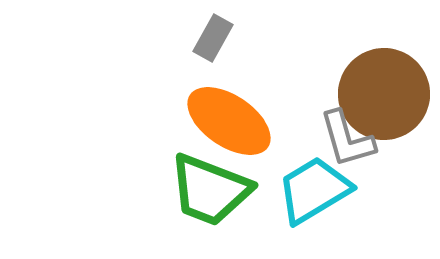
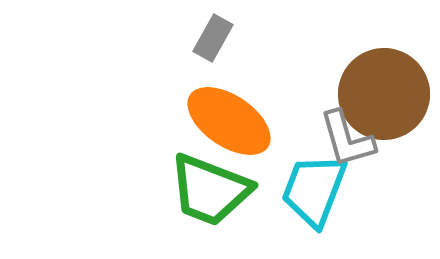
cyan trapezoid: rotated 38 degrees counterclockwise
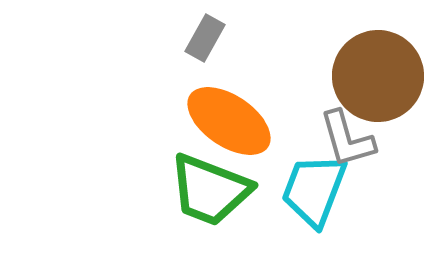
gray rectangle: moved 8 px left
brown circle: moved 6 px left, 18 px up
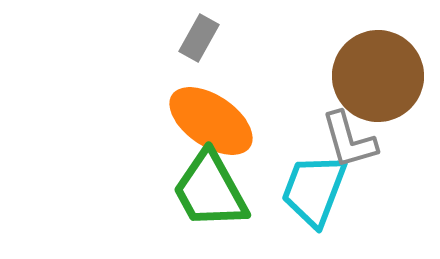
gray rectangle: moved 6 px left
orange ellipse: moved 18 px left
gray L-shape: moved 2 px right, 1 px down
green trapezoid: rotated 40 degrees clockwise
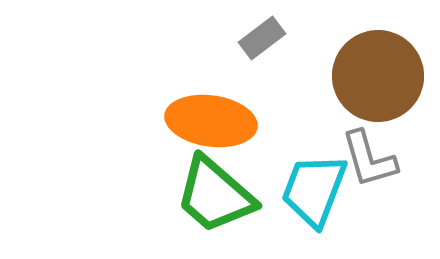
gray rectangle: moved 63 px right; rotated 24 degrees clockwise
orange ellipse: rotated 26 degrees counterclockwise
gray L-shape: moved 20 px right, 19 px down
green trapezoid: moved 5 px right, 5 px down; rotated 20 degrees counterclockwise
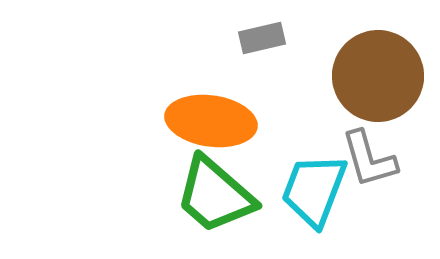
gray rectangle: rotated 24 degrees clockwise
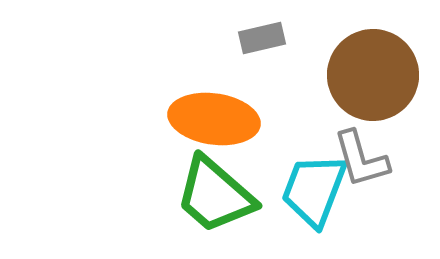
brown circle: moved 5 px left, 1 px up
orange ellipse: moved 3 px right, 2 px up
gray L-shape: moved 8 px left
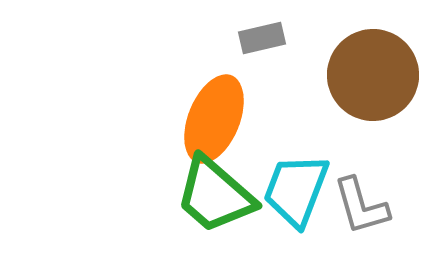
orange ellipse: rotated 76 degrees counterclockwise
gray L-shape: moved 47 px down
cyan trapezoid: moved 18 px left
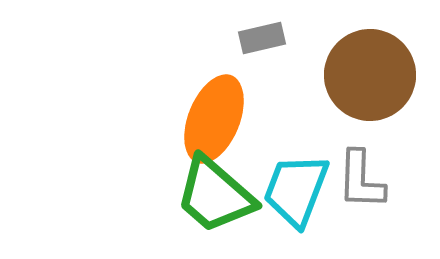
brown circle: moved 3 px left
gray L-shape: moved 26 px up; rotated 18 degrees clockwise
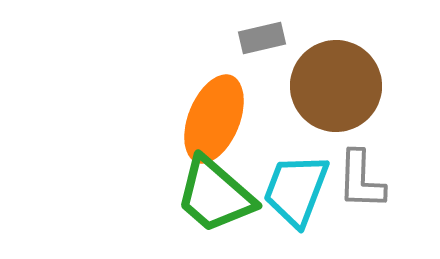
brown circle: moved 34 px left, 11 px down
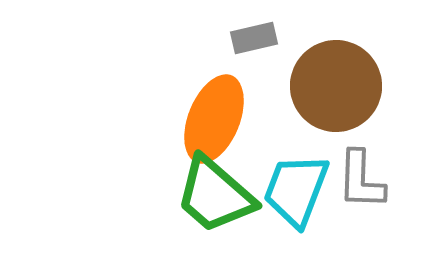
gray rectangle: moved 8 px left
